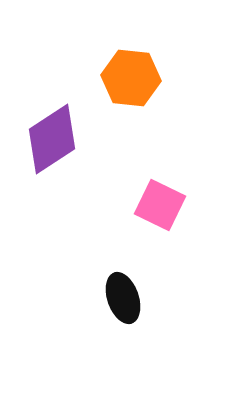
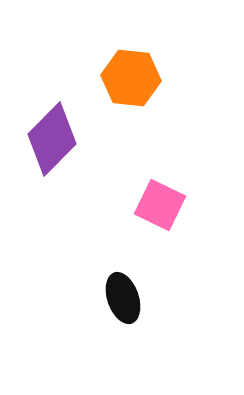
purple diamond: rotated 12 degrees counterclockwise
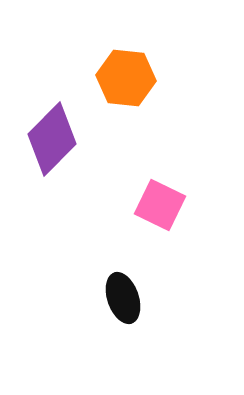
orange hexagon: moved 5 px left
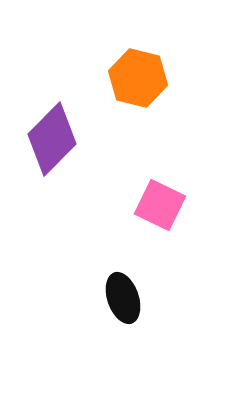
orange hexagon: moved 12 px right; rotated 8 degrees clockwise
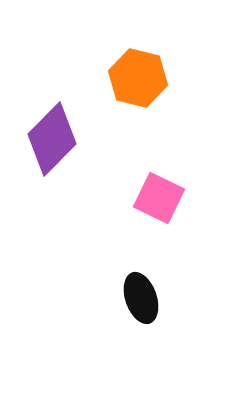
pink square: moved 1 px left, 7 px up
black ellipse: moved 18 px right
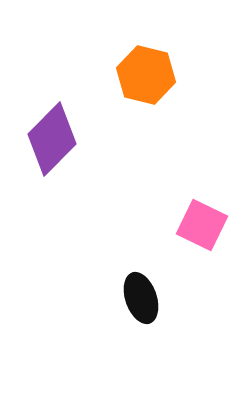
orange hexagon: moved 8 px right, 3 px up
pink square: moved 43 px right, 27 px down
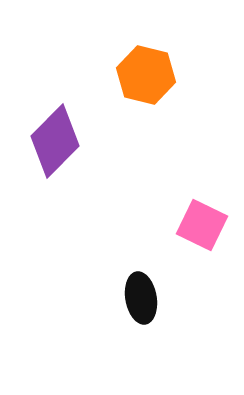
purple diamond: moved 3 px right, 2 px down
black ellipse: rotated 9 degrees clockwise
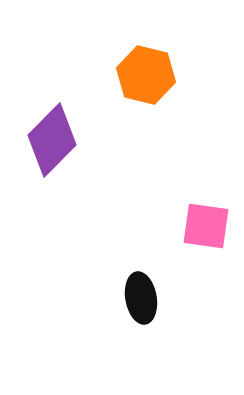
purple diamond: moved 3 px left, 1 px up
pink square: moved 4 px right, 1 px down; rotated 18 degrees counterclockwise
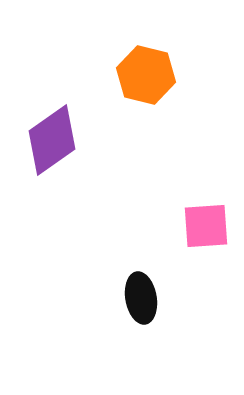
purple diamond: rotated 10 degrees clockwise
pink square: rotated 12 degrees counterclockwise
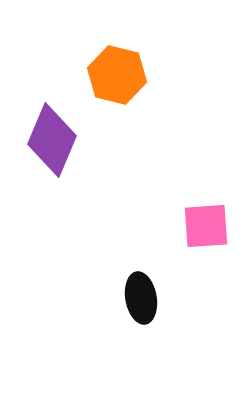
orange hexagon: moved 29 px left
purple diamond: rotated 32 degrees counterclockwise
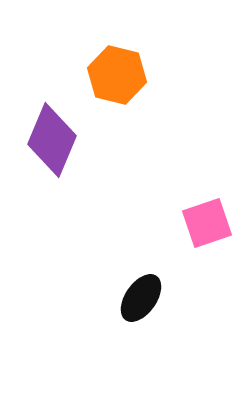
pink square: moved 1 px right, 3 px up; rotated 15 degrees counterclockwise
black ellipse: rotated 45 degrees clockwise
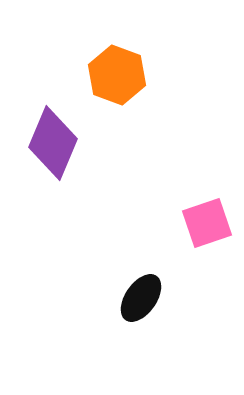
orange hexagon: rotated 6 degrees clockwise
purple diamond: moved 1 px right, 3 px down
